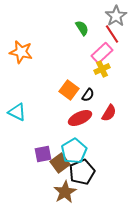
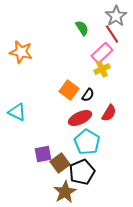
cyan pentagon: moved 13 px right, 9 px up; rotated 10 degrees counterclockwise
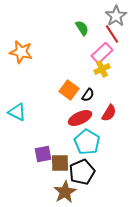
brown square: rotated 36 degrees clockwise
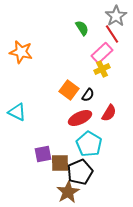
cyan pentagon: moved 2 px right, 2 px down
black pentagon: moved 2 px left
brown star: moved 3 px right
